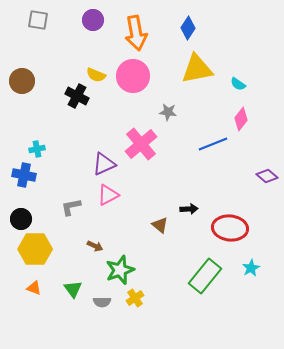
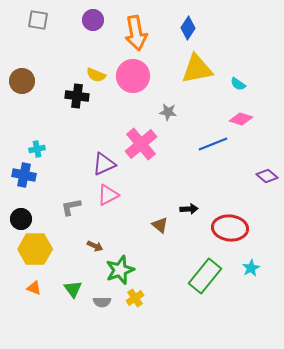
black cross: rotated 20 degrees counterclockwise
pink diamond: rotated 70 degrees clockwise
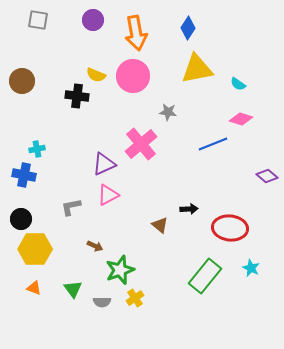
cyan star: rotated 18 degrees counterclockwise
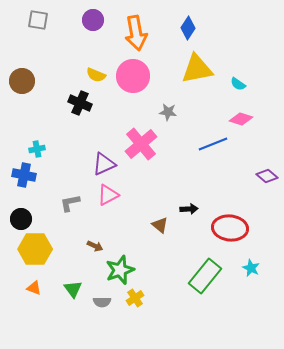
black cross: moved 3 px right, 7 px down; rotated 15 degrees clockwise
gray L-shape: moved 1 px left, 4 px up
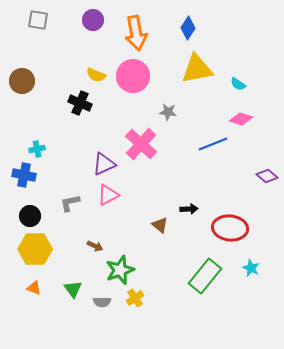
pink cross: rotated 8 degrees counterclockwise
black circle: moved 9 px right, 3 px up
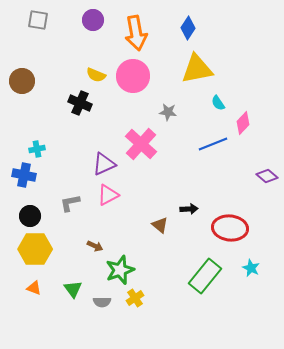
cyan semicircle: moved 20 px left, 19 px down; rotated 21 degrees clockwise
pink diamond: moved 2 px right, 4 px down; rotated 65 degrees counterclockwise
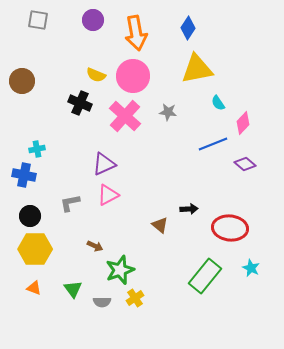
pink cross: moved 16 px left, 28 px up
purple diamond: moved 22 px left, 12 px up
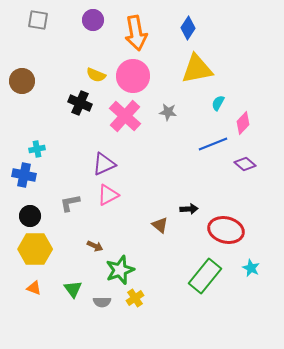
cyan semicircle: rotated 63 degrees clockwise
red ellipse: moved 4 px left, 2 px down; rotated 8 degrees clockwise
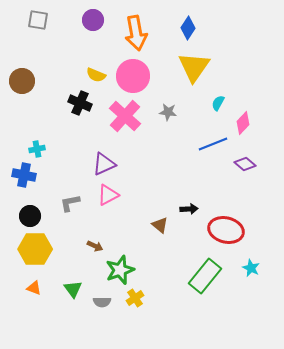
yellow triangle: moved 3 px left, 2 px up; rotated 44 degrees counterclockwise
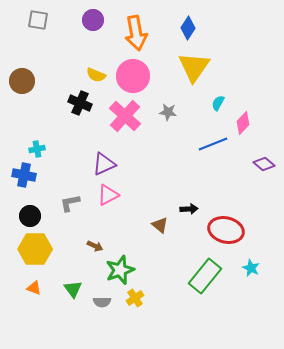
purple diamond: moved 19 px right
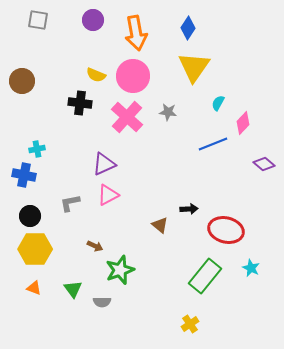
black cross: rotated 15 degrees counterclockwise
pink cross: moved 2 px right, 1 px down
yellow cross: moved 55 px right, 26 px down
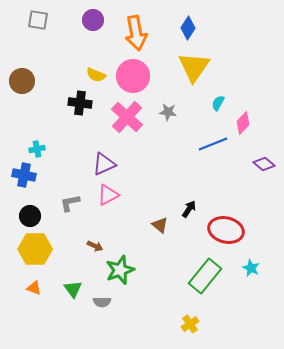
black arrow: rotated 54 degrees counterclockwise
